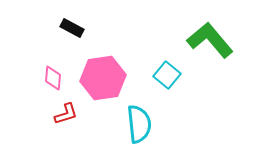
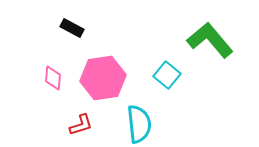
red L-shape: moved 15 px right, 11 px down
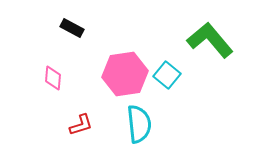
pink hexagon: moved 22 px right, 4 px up
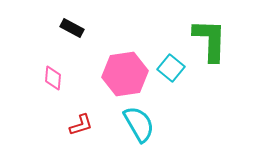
green L-shape: rotated 42 degrees clockwise
cyan square: moved 4 px right, 7 px up
cyan semicircle: rotated 24 degrees counterclockwise
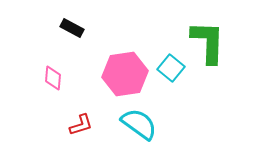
green L-shape: moved 2 px left, 2 px down
cyan semicircle: rotated 24 degrees counterclockwise
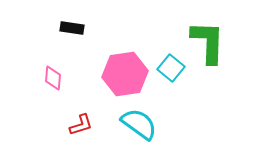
black rectangle: rotated 20 degrees counterclockwise
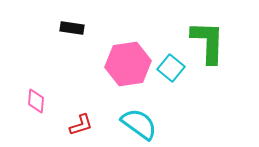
pink hexagon: moved 3 px right, 10 px up
pink diamond: moved 17 px left, 23 px down
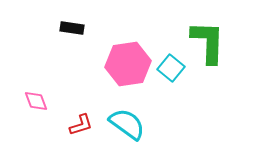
pink diamond: rotated 25 degrees counterclockwise
cyan semicircle: moved 12 px left
